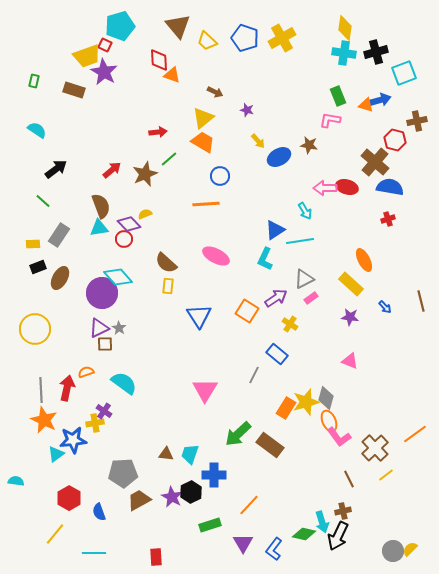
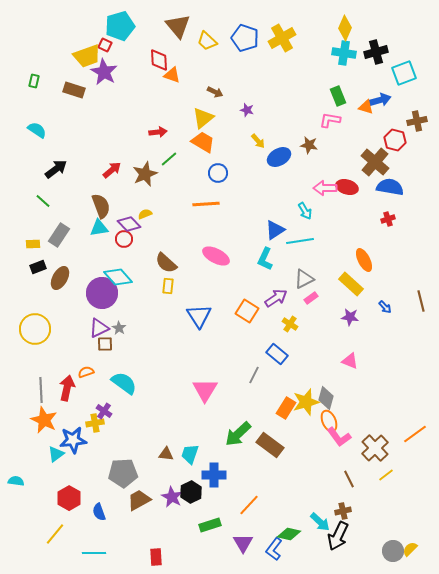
yellow diamond at (345, 28): rotated 15 degrees clockwise
orange triangle at (366, 105): moved 2 px down
blue circle at (220, 176): moved 2 px left, 3 px up
cyan arrow at (322, 522): moved 2 px left; rotated 30 degrees counterclockwise
green diamond at (304, 534): moved 15 px left
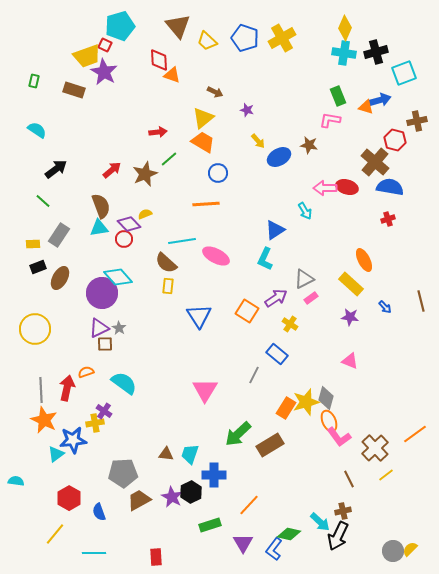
cyan line at (300, 241): moved 118 px left
brown rectangle at (270, 445): rotated 68 degrees counterclockwise
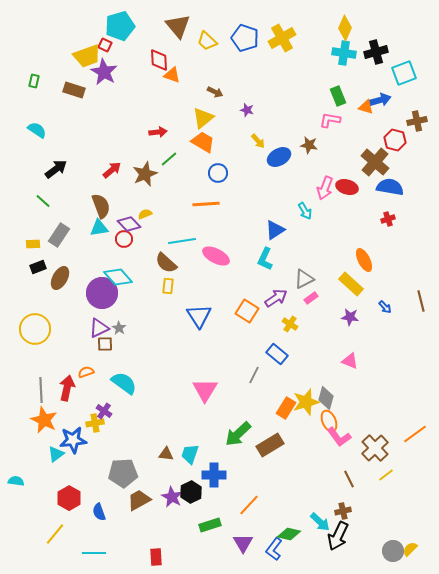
pink arrow at (325, 188): rotated 70 degrees counterclockwise
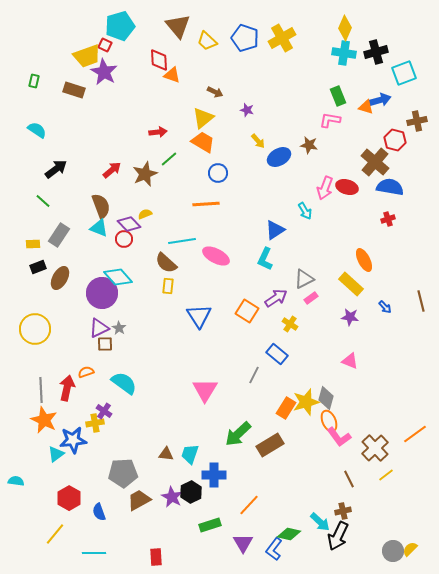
cyan triangle at (99, 228): rotated 30 degrees clockwise
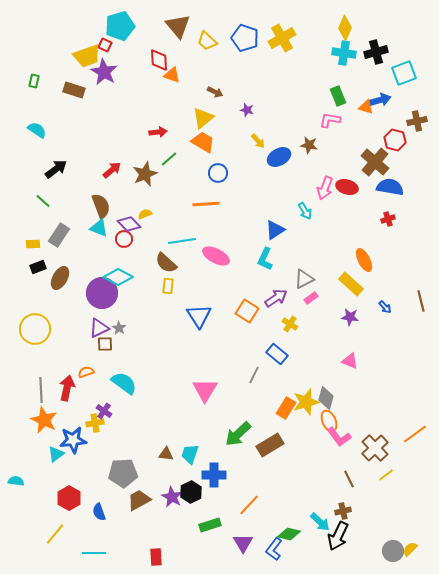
cyan diamond at (118, 277): rotated 20 degrees counterclockwise
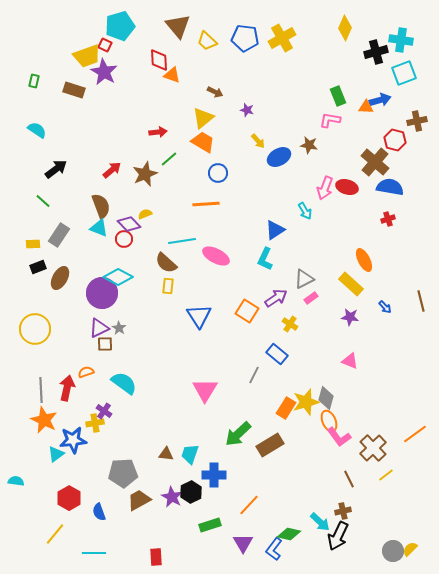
blue pentagon at (245, 38): rotated 12 degrees counterclockwise
cyan cross at (344, 53): moved 57 px right, 13 px up
orange triangle at (366, 107): rotated 14 degrees counterclockwise
brown cross at (375, 448): moved 2 px left
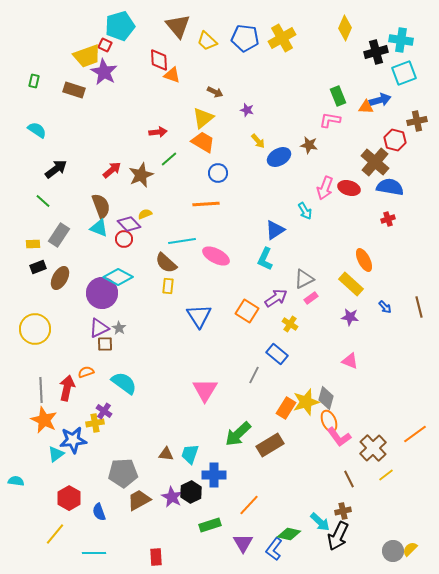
brown star at (145, 174): moved 4 px left, 1 px down
red ellipse at (347, 187): moved 2 px right, 1 px down
brown line at (421, 301): moved 2 px left, 6 px down
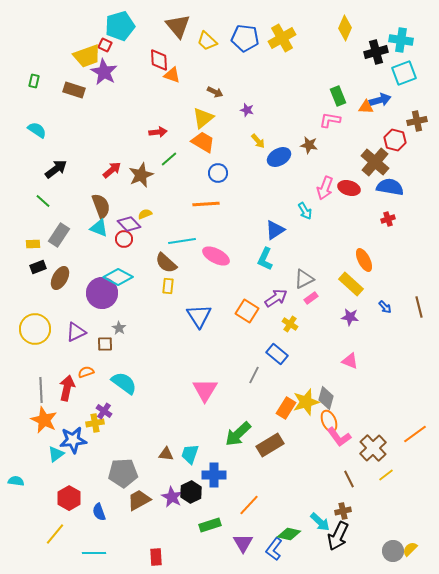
purple triangle at (99, 328): moved 23 px left, 4 px down
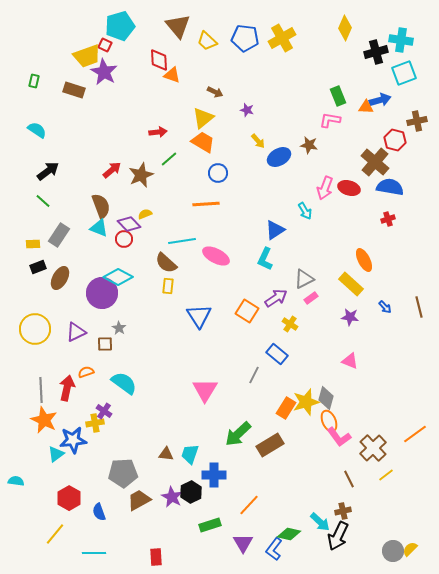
black arrow at (56, 169): moved 8 px left, 2 px down
